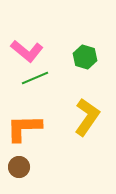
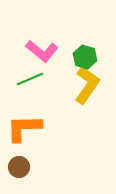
pink L-shape: moved 15 px right
green line: moved 5 px left, 1 px down
yellow L-shape: moved 32 px up
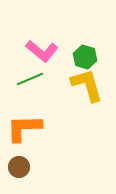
yellow L-shape: rotated 51 degrees counterclockwise
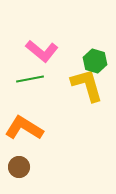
green hexagon: moved 10 px right, 4 px down
green line: rotated 12 degrees clockwise
orange L-shape: rotated 33 degrees clockwise
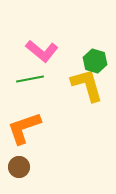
orange L-shape: rotated 51 degrees counterclockwise
